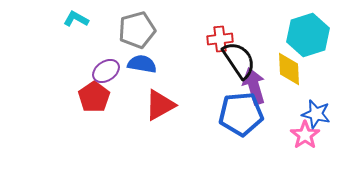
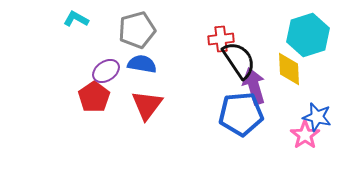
red cross: moved 1 px right
red triangle: moved 13 px left; rotated 24 degrees counterclockwise
blue star: moved 1 px right, 3 px down
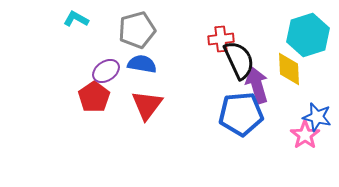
black semicircle: rotated 9 degrees clockwise
purple arrow: moved 3 px right, 1 px up
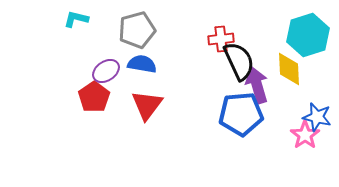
cyan L-shape: rotated 15 degrees counterclockwise
black semicircle: moved 1 px down
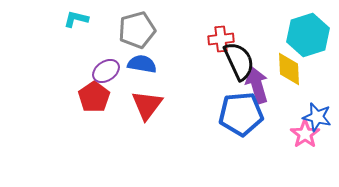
pink star: moved 1 px up
